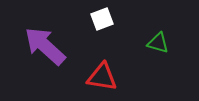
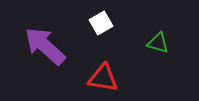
white square: moved 1 px left, 4 px down; rotated 10 degrees counterclockwise
red triangle: moved 1 px right, 1 px down
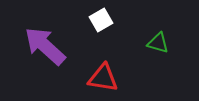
white square: moved 3 px up
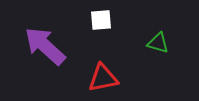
white square: rotated 25 degrees clockwise
red triangle: rotated 20 degrees counterclockwise
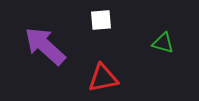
green triangle: moved 5 px right
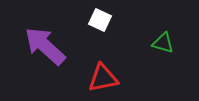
white square: moved 1 px left; rotated 30 degrees clockwise
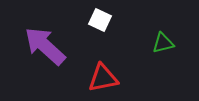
green triangle: rotated 30 degrees counterclockwise
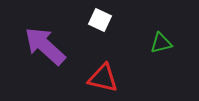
green triangle: moved 2 px left
red triangle: rotated 24 degrees clockwise
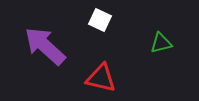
red triangle: moved 2 px left
